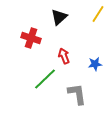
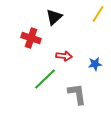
black triangle: moved 5 px left
red arrow: rotated 119 degrees clockwise
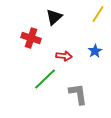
blue star: moved 13 px up; rotated 24 degrees counterclockwise
gray L-shape: moved 1 px right
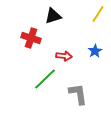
black triangle: moved 1 px left, 1 px up; rotated 24 degrees clockwise
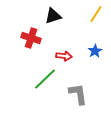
yellow line: moved 2 px left
